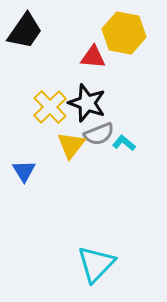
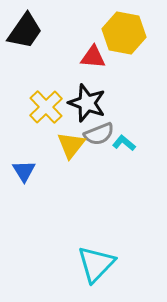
yellow cross: moved 4 px left
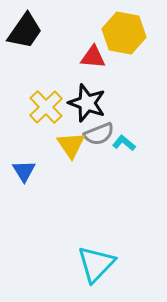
yellow triangle: rotated 12 degrees counterclockwise
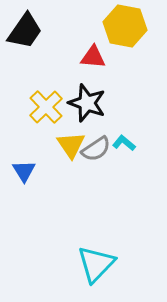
yellow hexagon: moved 1 px right, 7 px up
gray semicircle: moved 3 px left, 15 px down; rotated 12 degrees counterclockwise
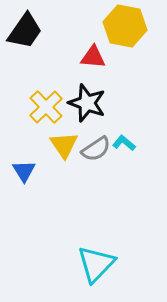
yellow triangle: moved 7 px left
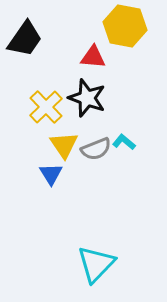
black trapezoid: moved 8 px down
black star: moved 5 px up
cyan L-shape: moved 1 px up
gray semicircle: rotated 12 degrees clockwise
blue triangle: moved 27 px right, 3 px down
